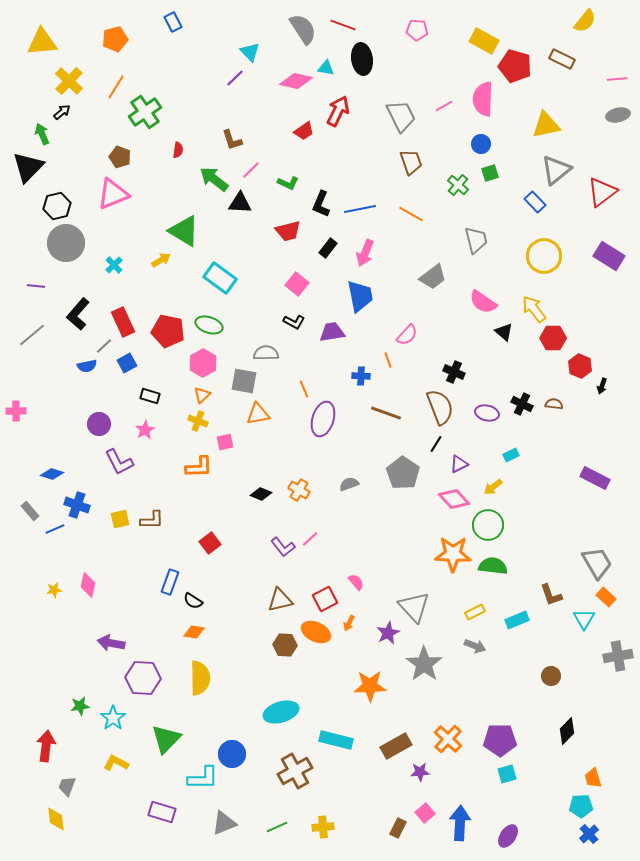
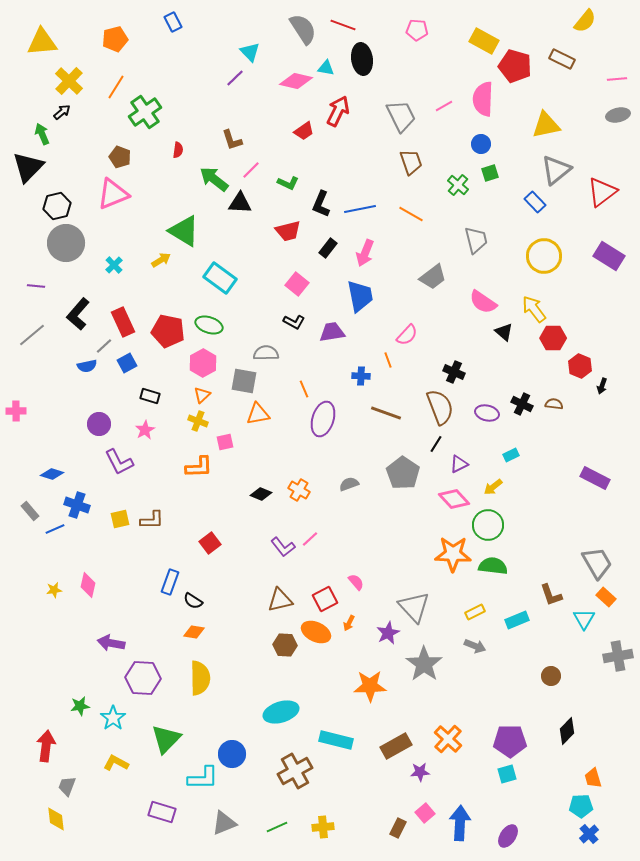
purple pentagon at (500, 740): moved 10 px right, 1 px down
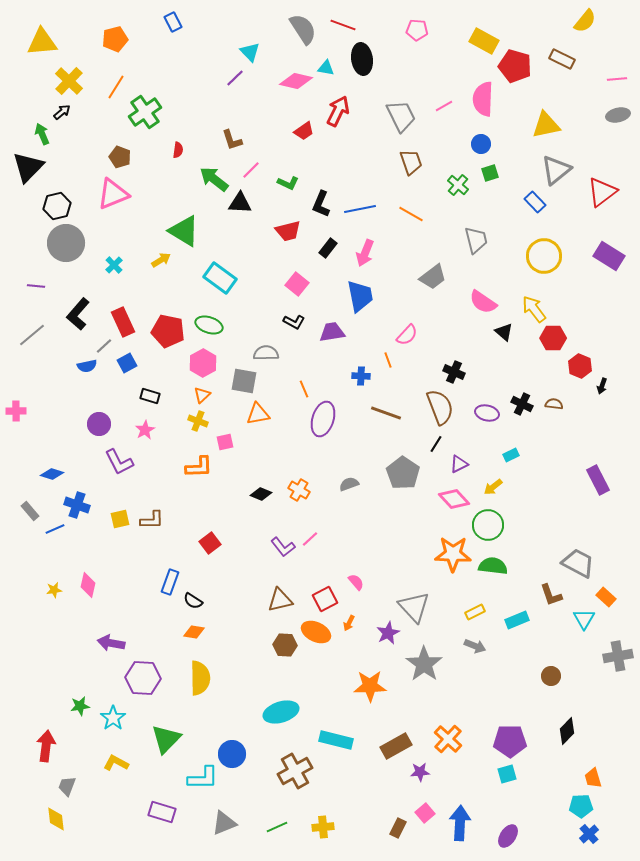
purple rectangle at (595, 478): moved 3 px right, 2 px down; rotated 36 degrees clockwise
gray trapezoid at (597, 563): moved 19 px left; rotated 32 degrees counterclockwise
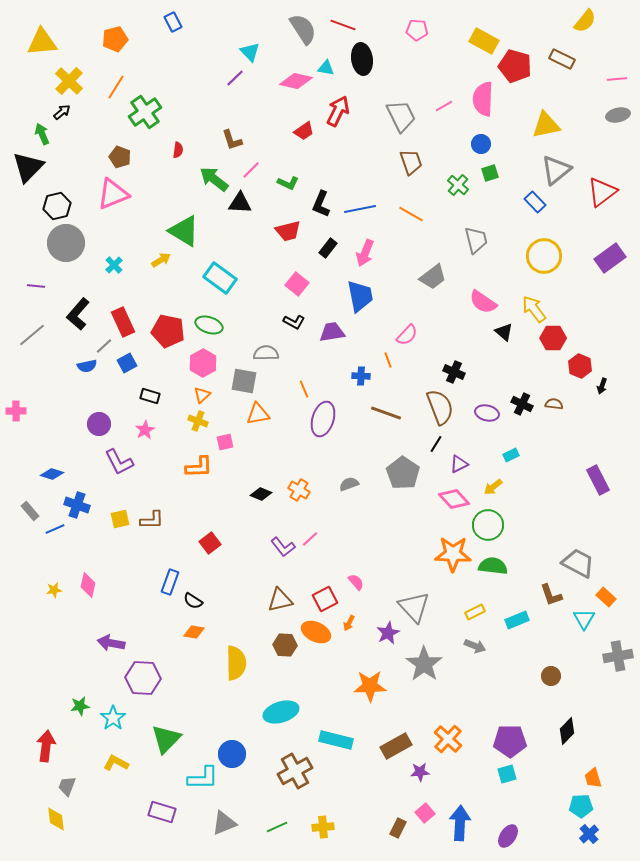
purple rectangle at (609, 256): moved 1 px right, 2 px down; rotated 68 degrees counterclockwise
yellow semicircle at (200, 678): moved 36 px right, 15 px up
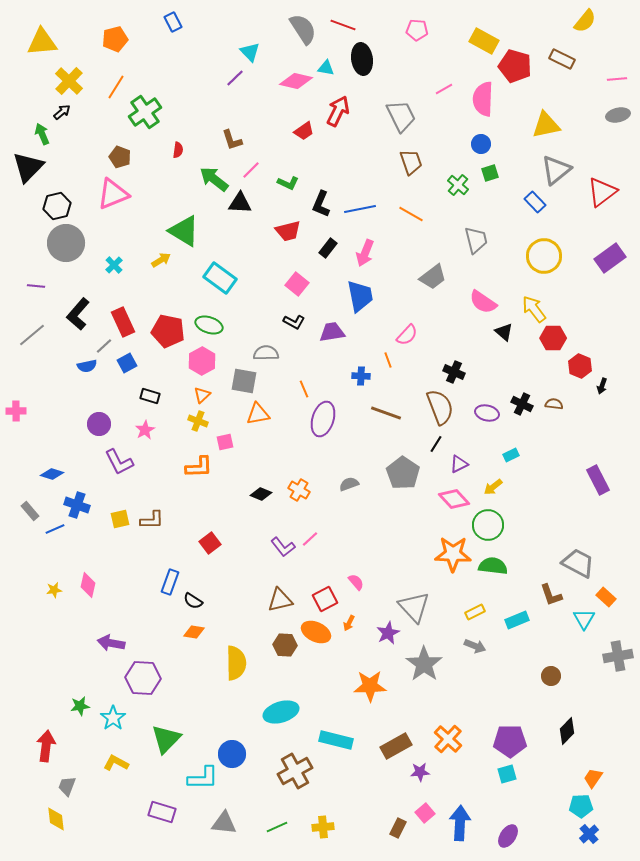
pink line at (444, 106): moved 17 px up
pink hexagon at (203, 363): moved 1 px left, 2 px up
orange trapezoid at (593, 778): rotated 50 degrees clockwise
gray triangle at (224, 823): rotated 28 degrees clockwise
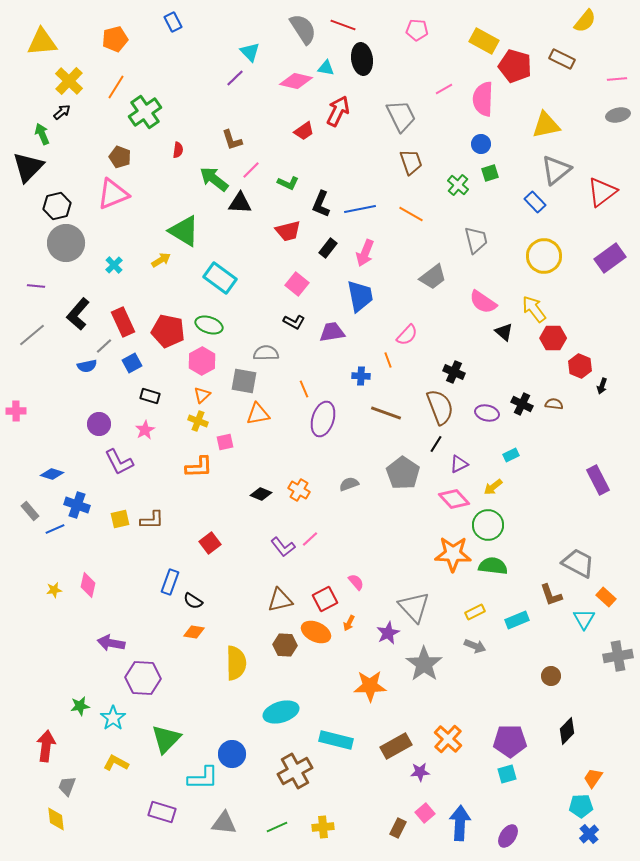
blue square at (127, 363): moved 5 px right
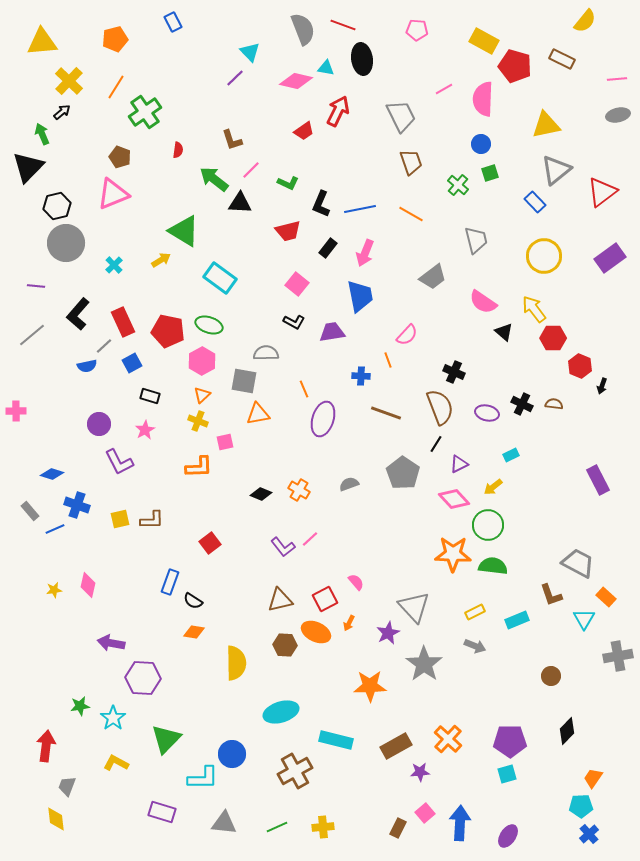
gray semicircle at (303, 29): rotated 12 degrees clockwise
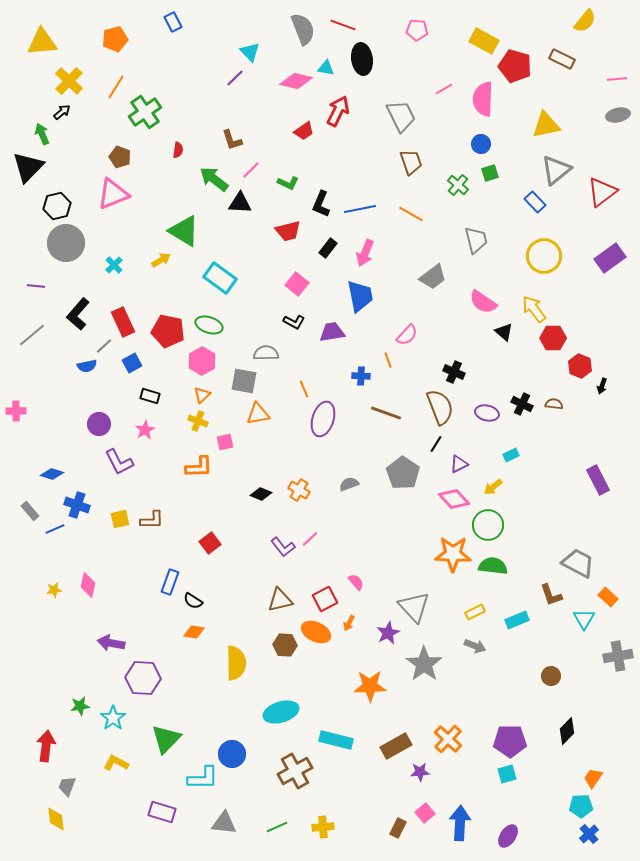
orange rectangle at (606, 597): moved 2 px right
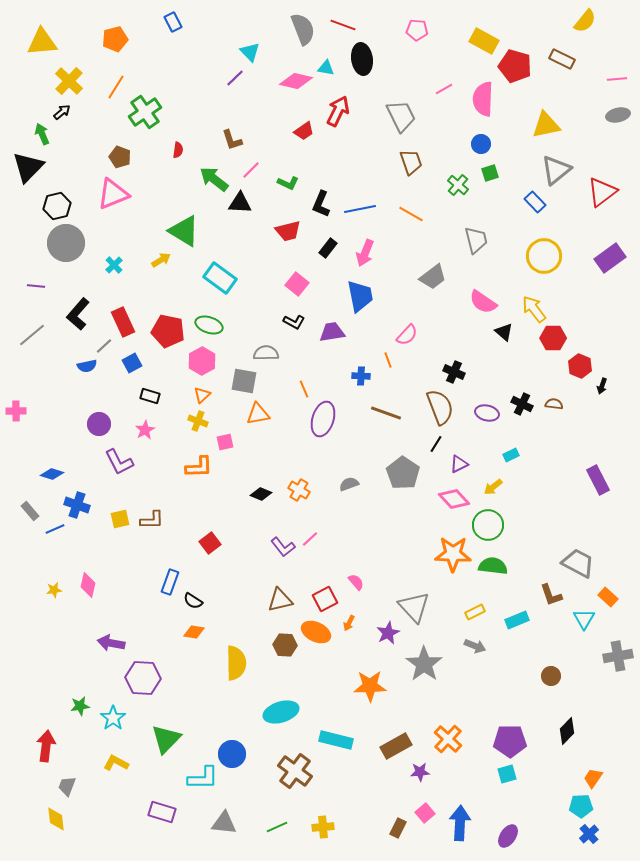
brown cross at (295, 771): rotated 24 degrees counterclockwise
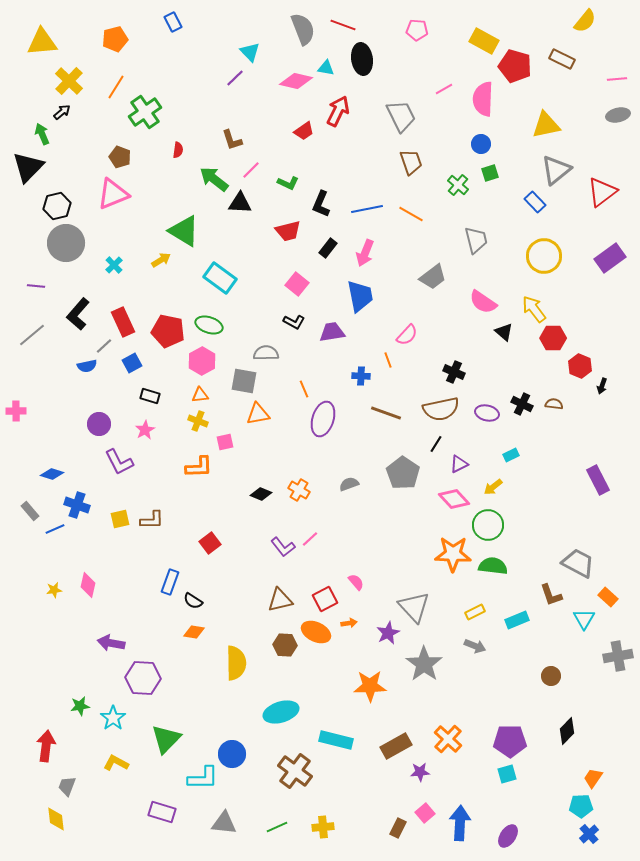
blue line at (360, 209): moved 7 px right
orange triangle at (202, 395): moved 2 px left; rotated 36 degrees clockwise
brown semicircle at (440, 407): moved 1 px right, 2 px down; rotated 99 degrees clockwise
orange arrow at (349, 623): rotated 126 degrees counterclockwise
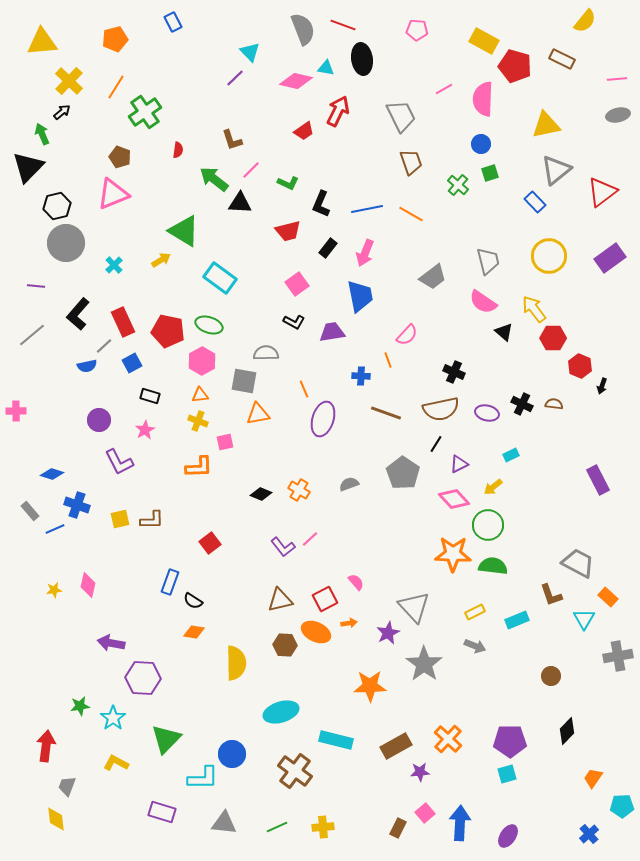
gray trapezoid at (476, 240): moved 12 px right, 21 px down
yellow circle at (544, 256): moved 5 px right
pink square at (297, 284): rotated 15 degrees clockwise
purple circle at (99, 424): moved 4 px up
cyan pentagon at (581, 806): moved 41 px right
